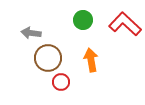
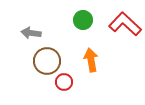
brown circle: moved 1 px left, 3 px down
red circle: moved 3 px right
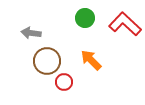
green circle: moved 2 px right, 2 px up
orange arrow: rotated 35 degrees counterclockwise
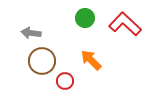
brown circle: moved 5 px left
red circle: moved 1 px right, 1 px up
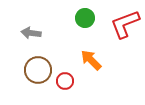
red L-shape: rotated 64 degrees counterclockwise
brown circle: moved 4 px left, 9 px down
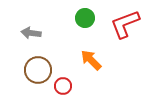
red circle: moved 2 px left, 5 px down
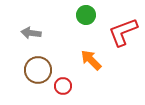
green circle: moved 1 px right, 3 px up
red L-shape: moved 2 px left, 8 px down
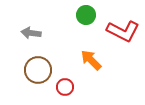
red L-shape: moved 1 px up; rotated 132 degrees counterclockwise
red circle: moved 2 px right, 1 px down
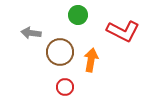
green circle: moved 8 px left
orange arrow: rotated 55 degrees clockwise
brown circle: moved 22 px right, 18 px up
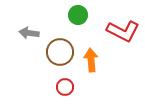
gray arrow: moved 2 px left
orange arrow: rotated 15 degrees counterclockwise
